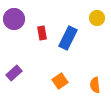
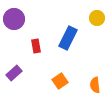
red rectangle: moved 6 px left, 13 px down
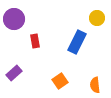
blue rectangle: moved 9 px right, 4 px down
red rectangle: moved 1 px left, 5 px up
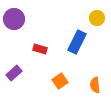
red rectangle: moved 5 px right, 8 px down; rotated 64 degrees counterclockwise
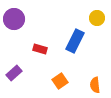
blue rectangle: moved 2 px left, 1 px up
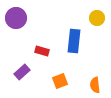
purple circle: moved 2 px right, 1 px up
blue rectangle: moved 1 px left; rotated 20 degrees counterclockwise
red rectangle: moved 2 px right, 2 px down
purple rectangle: moved 8 px right, 1 px up
orange square: rotated 14 degrees clockwise
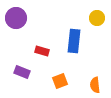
purple rectangle: rotated 63 degrees clockwise
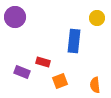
purple circle: moved 1 px left, 1 px up
red rectangle: moved 1 px right, 11 px down
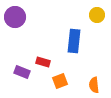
yellow circle: moved 3 px up
orange semicircle: moved 1 px left
